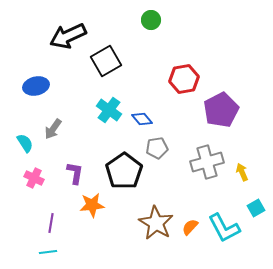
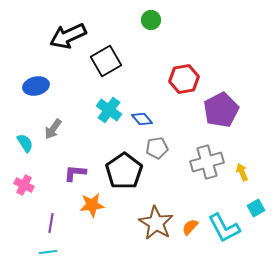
purple L-shape: rotated 95 degrees counterclockwise
pink cross: moved 10 px left, 7 px down
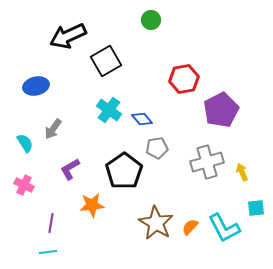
purple L-shape: moved 5 px left, 4 px up; rotated 35 degrees counterclockwise
cyan square: rotated 24 degrees clockwise
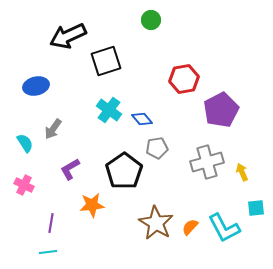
black square: rotated 12 degrees clockwise
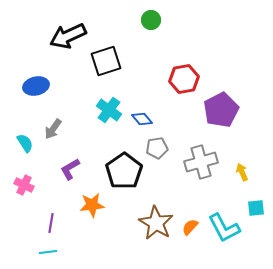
gray cross: moved 6 px left
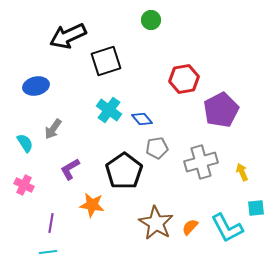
orange star: rotated 15 degrees clockwise
cyan L-shape: moved 3 px right
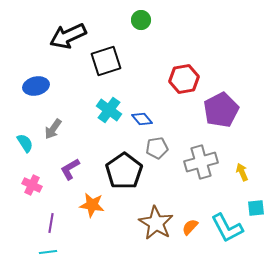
green circle: moved 10 px left
pink cross: moved 8 px right
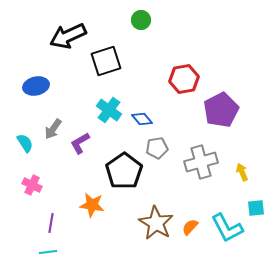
purple L-shape: moved 10 px right, 26 px up
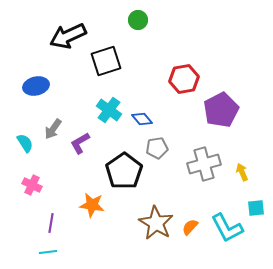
green circle: moved 3 px left
gray cross: moved 3 px right, 2 px down
